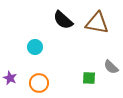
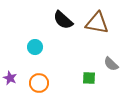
gray semicircle: moved 3 px up
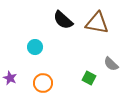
green square: rotated 24 degrees clockwise
orange circle: moved 4 px right
